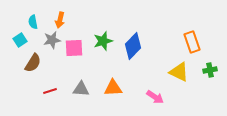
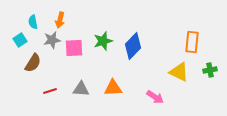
orange rectangle: rotated 25 degrees clockwise
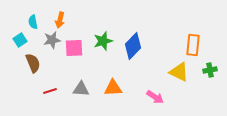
orange rectangle: moved 1 px right, 3 px down
brown semicircle: rotated 54 degrees counterclockwise
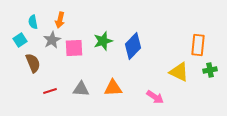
gray star: rotated 18 degrees counterclockwise
orange rectangle: moved 5 px right
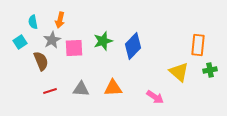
cyan square: moved 2 px down
brown semicircle: moved 8 px right, 2 px up
yellow triangle: rotated 15 degrees clockwise
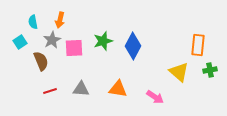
blue diamond: rotated 16 degrees counterclockwise
orange triangle: moved 5 px right, 1 px down; rotated 12 degrees clockwise
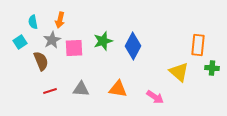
green cross: moved 2 px right, 2 px up; rotated 16 degrees clockwise
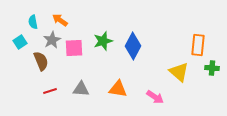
orange arrow: rotated 112 degrees clockwise
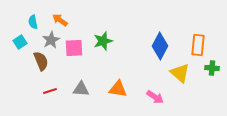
gray star: moved 1 px left
blue diamond: moved 27 px right
yellow triangle: moved 1 px right, 1 px down
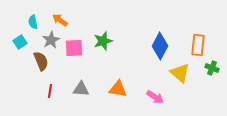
green cross: rotated 16 degrees clockwise
red line: rotated 64 degrees counterclockwise
